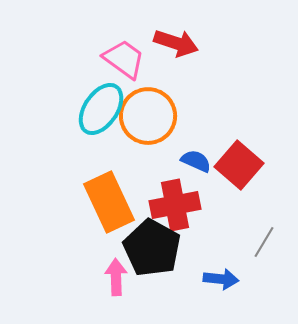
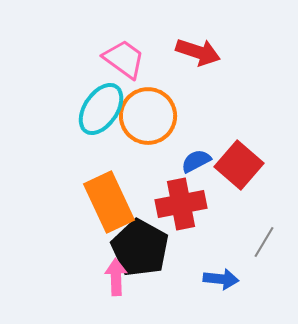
red arrow: moved 22 px right, 9 px down
blue semicircle: rotated 52 degrees counterclockwise
red cross: moved 6 px right, 1 px up
black pentagon: moved 12 px left
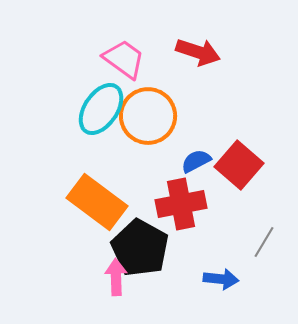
orange rectangle: moved 12 px left; rotated 28 degrees counterclockwise
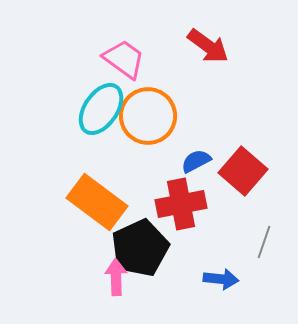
red arrow: moved 10 px right, 6 px up; rotated 18 degrees clockwise
red square: moved 4 px right, 6 px down
gray line: rotated 12 degrees counterclockwise
black pentagon: rotated 18 degrees clockwise
